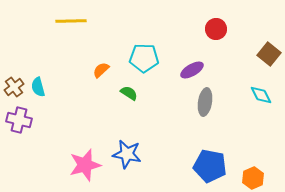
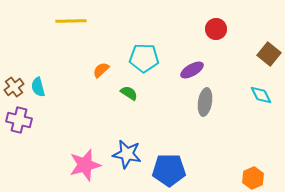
blue pentagon: moved 41 px left, 4 px down; rotated 12 degrees counterclockwise
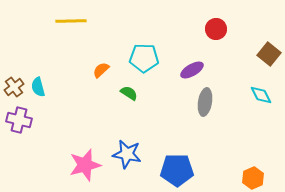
blue pentagon: moved 8 px right
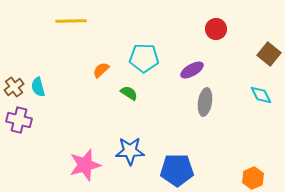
blue star: moved 3 px right, 3 px up; rotated 12 degrees counterclockwise
